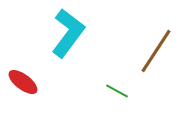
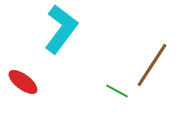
cyan L-shape: moved 7 px left, 4 px up
brown line: moved 4 px left, 14 px down
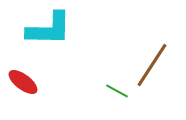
cyan L-shape: moved 12 px left; rotated 54 degrees clockwise
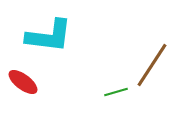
cyan L-shape: moved 7 px down; rotated 6 degrees clockwise
green line: moved 1 px left, 1 px down; rotated 45 degrees counterclockwise
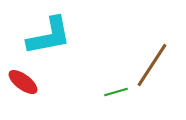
cyan L-shape: rotated 18 degrees counterclockwise
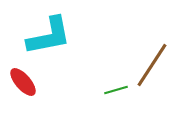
red ellipse: rotated 12 degrees clockwise
green line: moved 2 px up
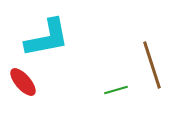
cyan L-shape: moved 2 px left, 2 px down
brown line: rotated 51 degrees counterclockwise
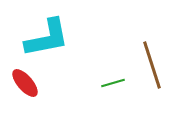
red ellipse: moved 2 px right, 1 px down
green line: moved 3 px left, 7 px up
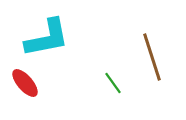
brown line: moved 8 px up
green line: rotated 70 degrees clockwise
